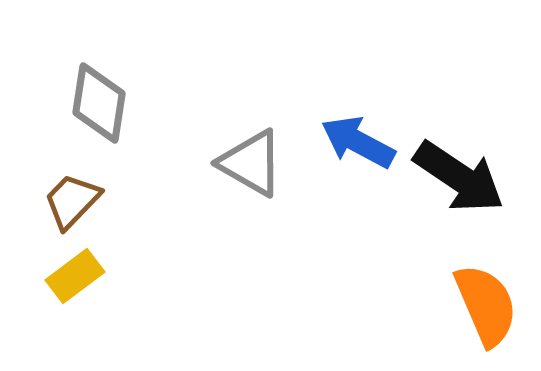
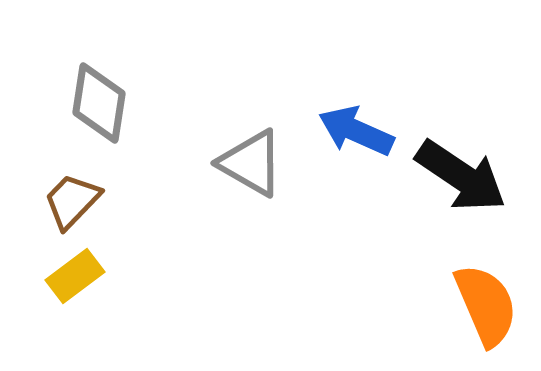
blue arrow: moved 2 px left, 11 px up; rotated 4 degrees counterclockwise
black arrow: moved 2 px right, 1 px up
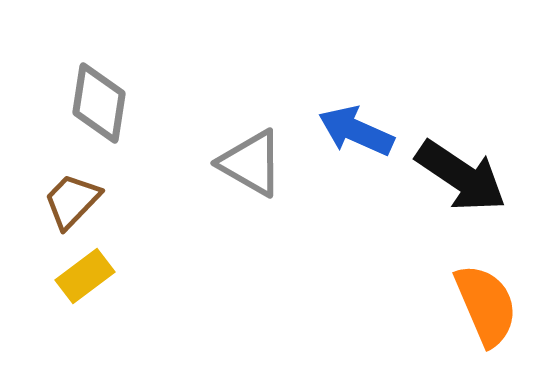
yellow rectangle: moved 10 px right
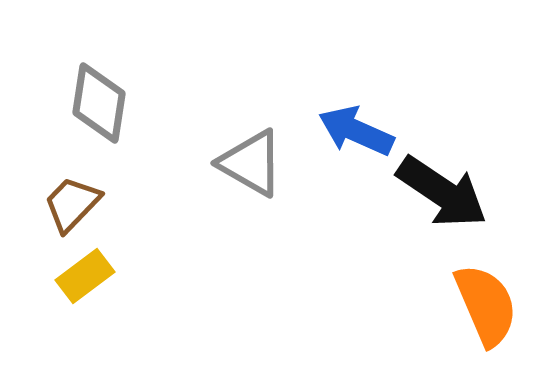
black arrow: moved 19 px left, 16 px down
brown trapezoid: moved 3 px down
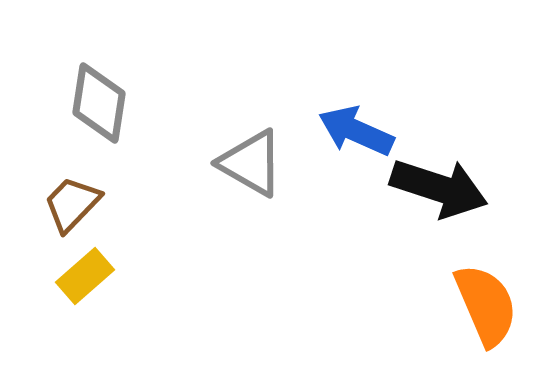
black arrow: moved 3 px left, 4 px up; rotated 16 degrees counterclockwise
yellow rectangle: rotated 4 degrees counterclockwise
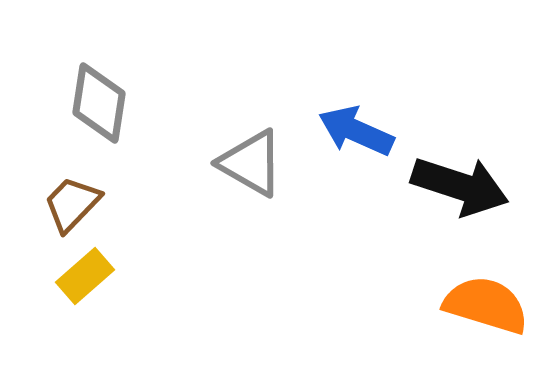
black arrow: moved 21 px right, 2 px up
orange semicircle: rotated 50 degrees counterclockwise
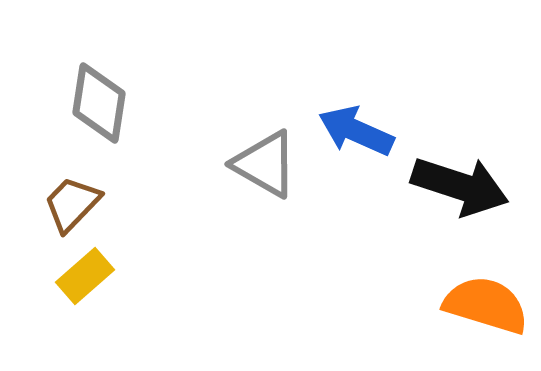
gray triangle: moved 14 px right, 1 px down
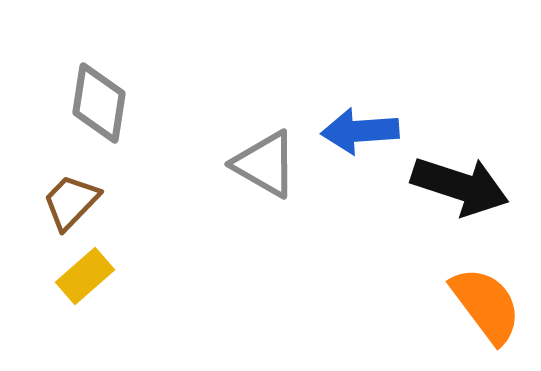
blue arrow: moved 4 px right; rotated 28 degrees counterclockwise
brown trapezoid: moved 1 px left, 2 px up
orange semicircle: rotated 36 degrees clockwise
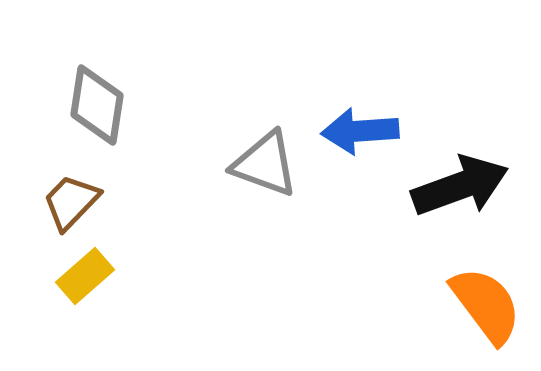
gray diamond: moved 2 px left, 2 px down
gray triangle: rotated 10 degrees counterclockwise
black arrow: rotated 38 degrees counterclockwise
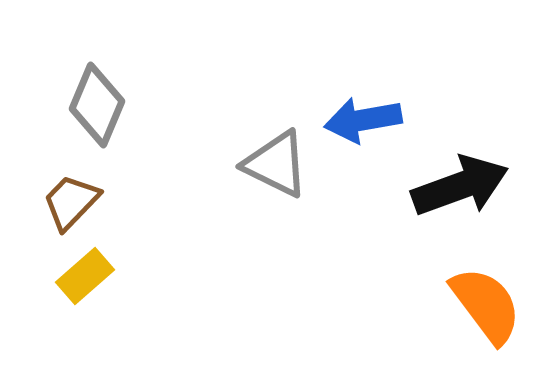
gray diamond: rotated 14 degrees clockwise
blue arrow: moved 3 px right, 11 px up; rotated 6 degrees counterclockwise
gray triangle: moved 11 px right; rotated 6 degrees clockwise
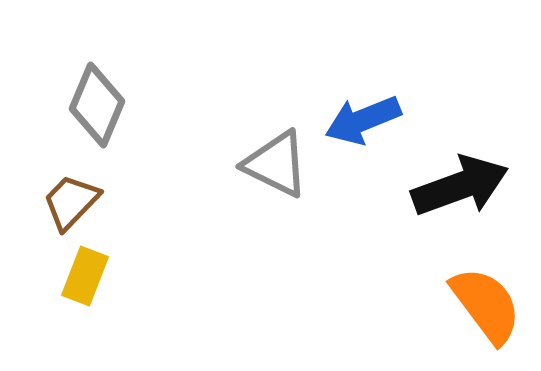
blue arrow: rotated 12 degrees counterclockwise
yellow rectangle: rotated 28 degrees counterclockwise
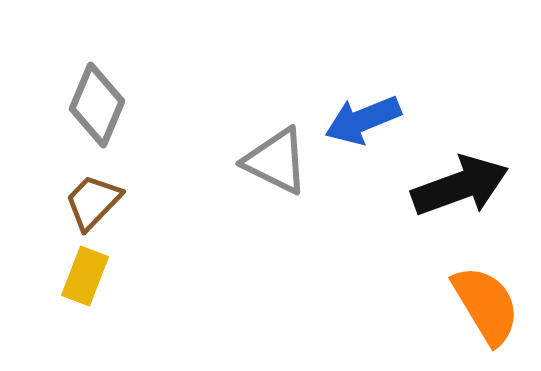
gray triangle: moved 3 px up
brown trapezoid: moved 22 px right
orange semicircle: rotated 6 degrees clockwise
